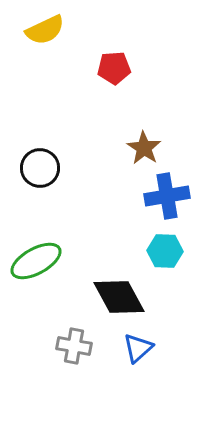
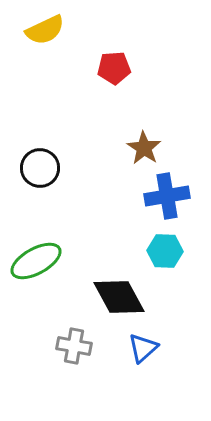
blue triangle: moved 5 px right
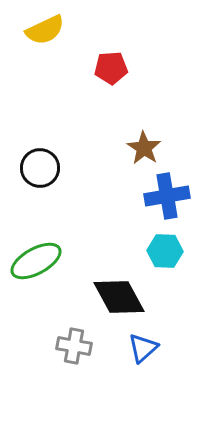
red pentagon: moved 3 px left
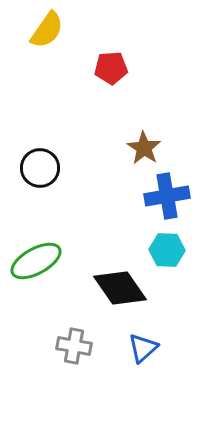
yellow semicircle: moved 2 px right; rotated 30 degrees counterclockwise
cyan hexagon: moved 2 px right, 1 px up
black diamond: moved 1 px right, 9 px up; rotated 6 degrees counterclockwise
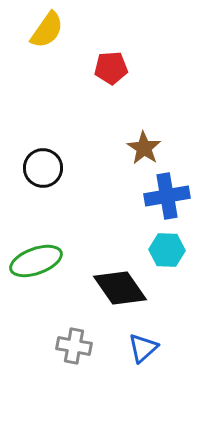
black circle: moved 3 px right
green ellipse: rotated 9 degrees clockwise
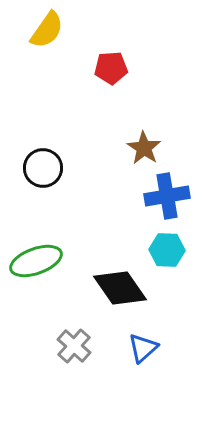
gray cross: rotated 32 degrees clockwise
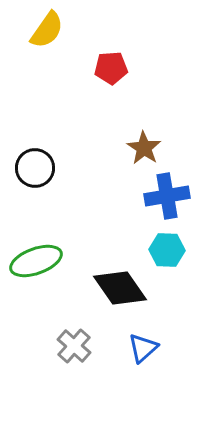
black circle: moved 8 px left
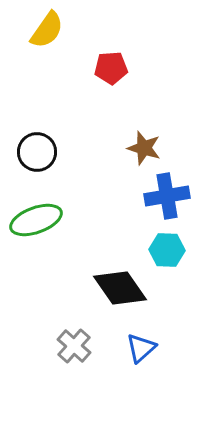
brown star: rotated 16 degrees counterclockwise
black circle: moved 2 px right, 16 px up
green ellipse: moved 41 px up
blue triangle: moved 2 px left
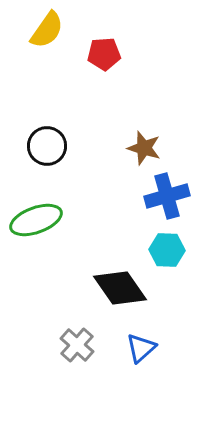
red pentagon: moved 7 px left, 14 px up
black circle: moved 10 px right, 6 px up
blue cross: rotated 6 degrees counterclockwise
gray cross: moved 3 px right, 1 px up
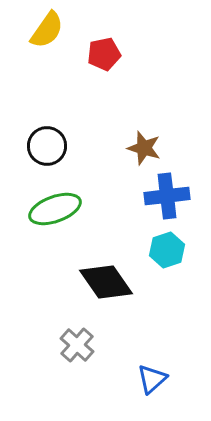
red pentagon: rotated 8 degrees counterclockwise
blue cross: rotated 9 degrees clockwise
green ellipse: moved 19 px right, 11 px up
cyan hexagon: rotated 20 degrees counterclockwise
black diamond: moved 14 px left, 6 px up
blue triangle: moved 11 px right, 31 px down
